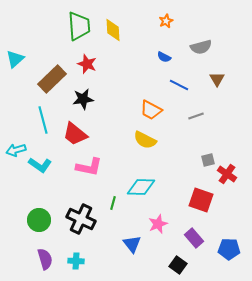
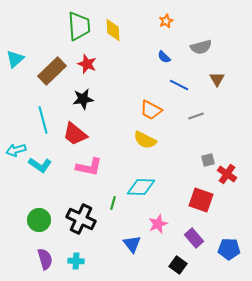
blue semicircle: rotated 16 degrees clockwise
brown rectangle: moved 8 px up
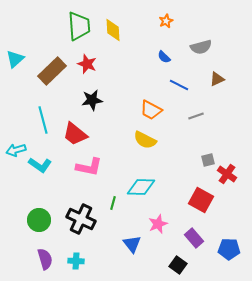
brown triangle: rotated 35 degrees clockwise
black star: moved 9 px right, 1 px down
red square: rotated 10 degrees clockwise
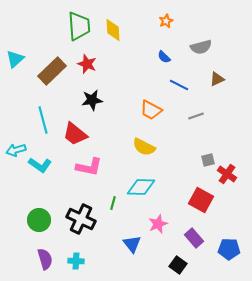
yellow semicircle: moved 1 px left, 7 px down
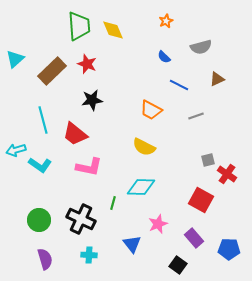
yellow diamond: rotated 20 degrees counterclockwise
cyan cross: moved 13 px right, 6 px up
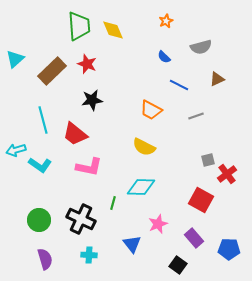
red cross: rotated 18 degrees clockwise
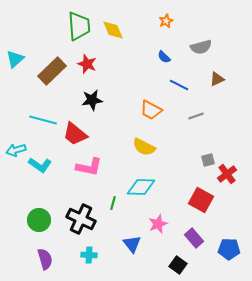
cyan line: rotated 60 degrees counterclockwise
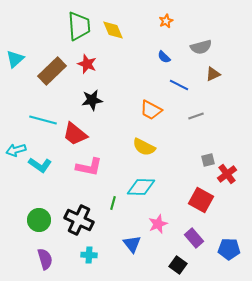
brown triangle: moved 4 px left, 5 px up
black cross: moved 2 px left, 1 px down
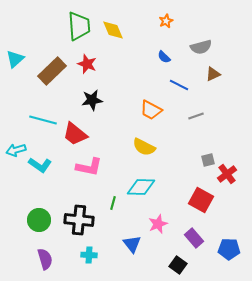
black cross: rotated 20 degrees counterclockwise
